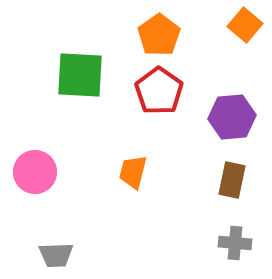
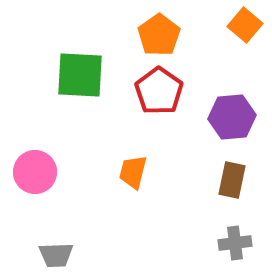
gray cross: rotated 12 degrees counterclockwise
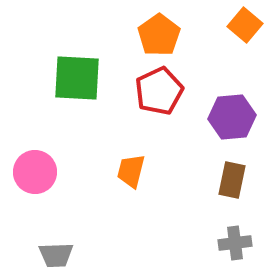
green square: moved 3 px left, 3 px down
red pentagon: rotated 12 degrees clockwise
orange trapezoid: moved 2 px left, 1 px up
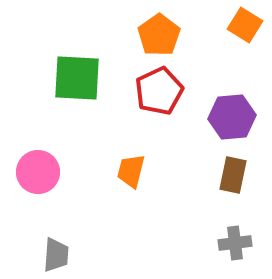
orange square: rotated 8 degrees counterclockwise
pink circle: moved 3 px right
brown rectangle: moved 1 px right, 5 px up
gray trapezoid: rotated 84 degrees counterclockwise
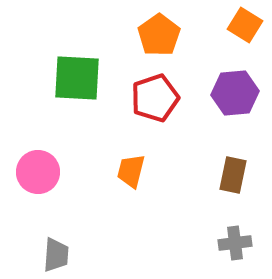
red pentagon: moved 4 px left, 7 px down; rotated 6 degrees clockwise
purple hexagon: moved 3 px right, 24 px up
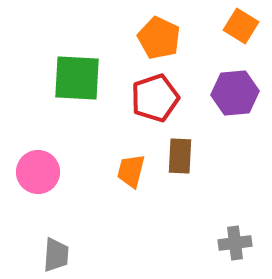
orange square: moved 4 px left, 1 px down
orange pentagon: moved 3 px down; rotated 12 degrees counterclockwise
brown rectangle: moved 53 px left, 19 px up; rotated 9 degrees counterclockwise
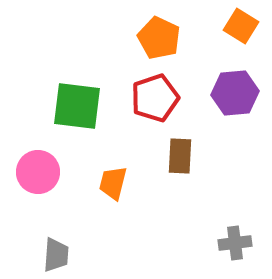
green square: moved 28 px down; rotated 4 degrees clockwise
orange trapezoid: moved 18 px left, 12 px down
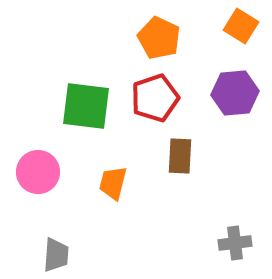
green square: moved 9 px right
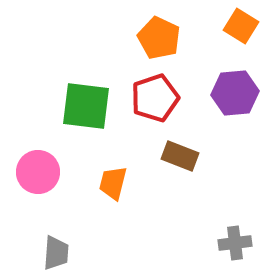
brown rectangle: rotated 72 degrees counterclockwise
gray trapezoid: moved 2 px up
